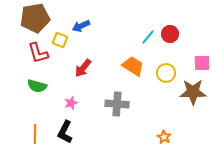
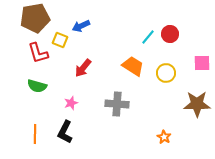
brown star: moved 4 px right, 12 px down
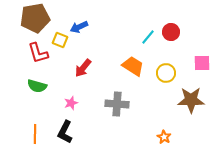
blue arrow: moved 2 px left, 1 px down
red circle: moved 1 px right, 2 px up
brown star: moved 6 px left, 4 px up
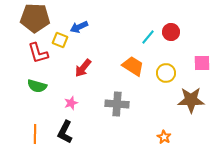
brown pentagon: rotated 12 degrees clockwise
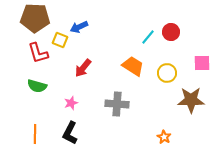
yellow circle: moved 1 px right
black L-shape: moved 5 px right, 1 px down
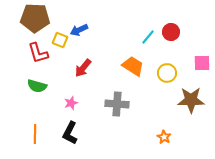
blue arrow: moved 3 px down
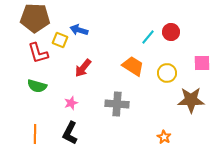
blue arrow: rotated 42 degrees clockwise
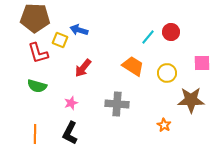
orange star: moved 12 px up
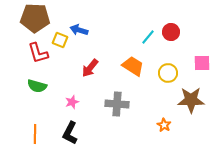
red arrow: moved 7 px right
yellow circle: moved 1 px right
pink star: moved 1 px right, 1 px up
